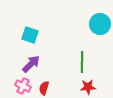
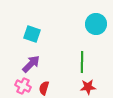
cyan circle: moved 4 px left
cyan square: moved 2 px right, 1 px up
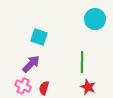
cyan circle: moved 1 px left, 5 px up
cyan square: moved 7 px right, 3 px down
red star: rotated 28 degrees clockwise
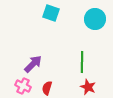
cyan square: moved 12 px right, 24 px up
purple arrow: moved 2 px right
red semicircle: moved 3 px right
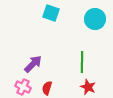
pink cross: moved 1 px down
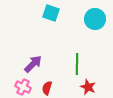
green line: moved 5 px left, 2 px down
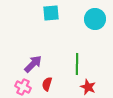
cyan square: rotated 24 degrees counterclockwise
red semicircle: moved 4 px up
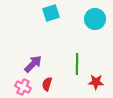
cyan square: rotated 12 degrees counterclockwise
red star: moved 8 px right, 5 px up; rotated 21 degrees counterclockwise
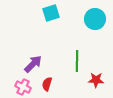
green line: moved 3 px up
red star: moved 2 px up
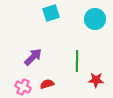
purple arrow: moved 7 px up
red semicircle: rotated 56 degrees clockwise
